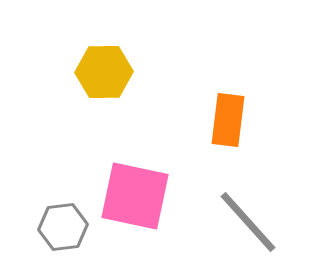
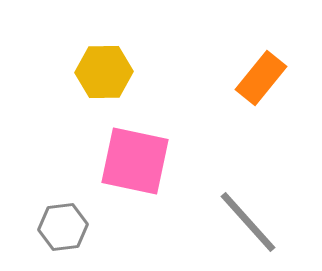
orange rectangle: moved 33 px right, 42 px up; rotated 32 degrees clockwise
pink square: moved 35 px up
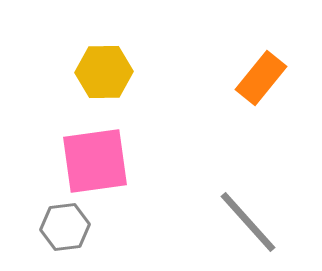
pink square: moved 40 px left; rotated 20 degrees counterclockwise
gray hexagon: moved 2 px right
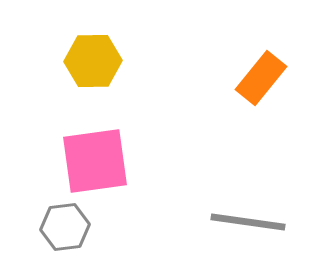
yellow hexagon: moved 11 px left, 11 px up
gray line: rotated 40 degrees counterclockwise
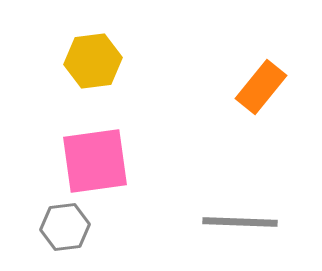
yellow hexagon: rotated 6 degrees counterclockwise
orange rectangle: moved 9 px down
gray line: moved 8 px left; rotated 6 degrees counterclockwise
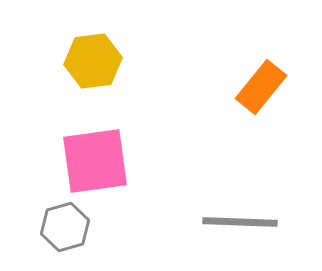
gray hexagon: rotated 9 degrees counterclockwise
